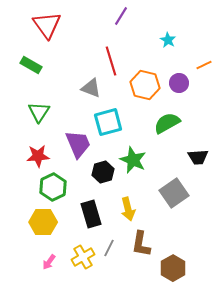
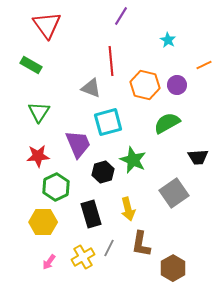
red line: rotated 12 degrees clockwise
purple circle: moved 2 px left, 2 px down
green hexagon: moved 3 px right
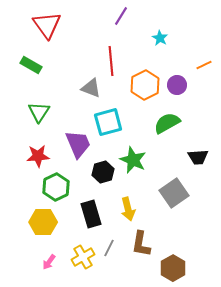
cyan star: moved 8 px left, 2 px up
orange hexagon: rotated 20 degrees clockwise
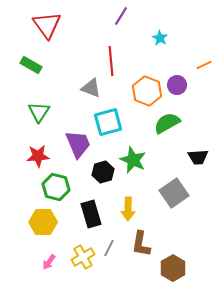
orange hexagon: moved 2 px right, 6 px down; rotated 12 degrees counterclockwise
green hexagon: rotated 20 degrees counterclockwise
yellow arrow: rotated 15 degrees clockwise
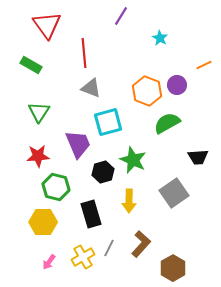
red line: moved 27 px left, 8 px up
yellow arrow: moved 1 px right, 8 px up
brown L-shape: rotated 148 degrees counterclockwise
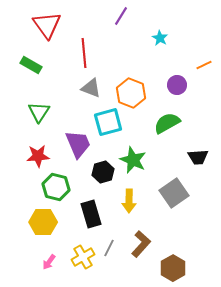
orange hexagon: moved 16 px left, 2 px down
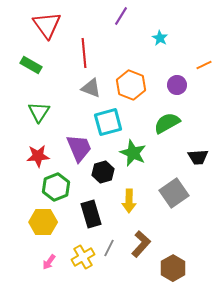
orange hexagon: moved 8 px up
purple trapezoid: moved 1 px right, 4 px down
green star: moved 7 px up
green hexagon: rotated 24 degrees clockwise
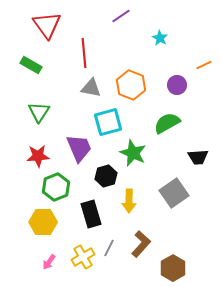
purple line: rotated 24 degrees clockwise
gray triangle: rotated 10 degrees counterclockwise
black hexagon: moved 3 px right, 4 px down
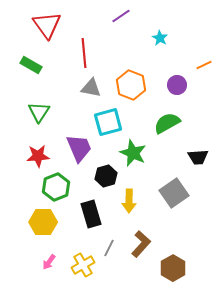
yellow cross: moved 8 px down
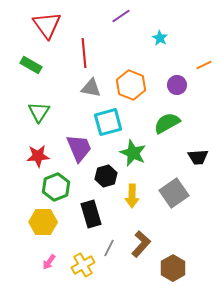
yellow arrow: moved 3 px right, 5 px up
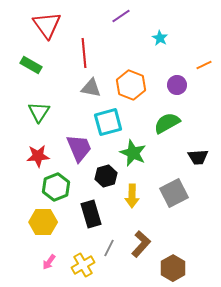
gray square: rotated 8 degrees clockwise
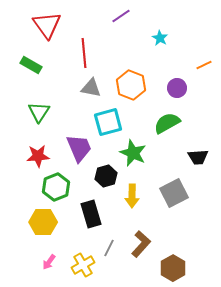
purple circle: moved 3 px down
